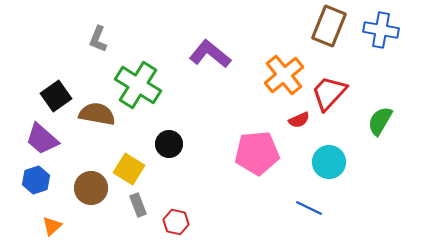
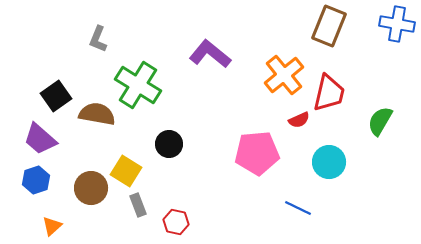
blue cross: moved 16 px right, 6 px up
red trapezoid: rotated 150 degrees clockwise
purple trapezoid: moved 2 px left
yellow square: moved 3 px left, 2 px down
blue line: moved 11 px left
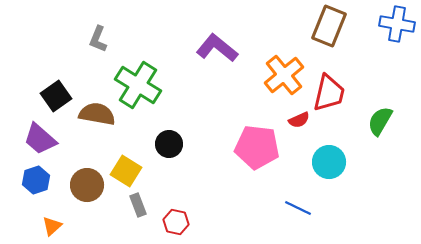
purple L-shape: moved 7 px right, 6 px up
pink pentagon: moved 6 px up; rotated 12 degrees clockwise
brown circle: moved 4 px left, 3 px up
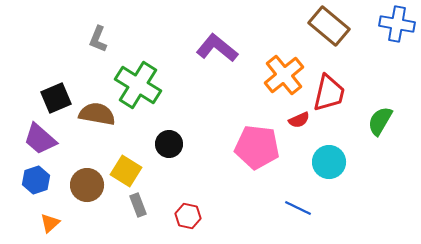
brown rectangle: rotated 72 degrees counterclockwise
black square: moved 2 px down; rotated 12 degrees clockwise
red hexagon: moved 12 px right, 6 px up
orange triangle: moved 2 px left, 3 px up
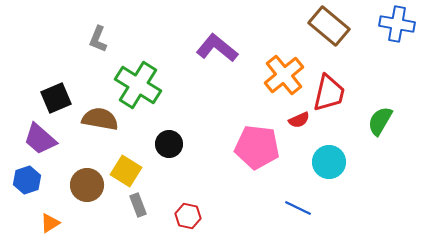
brown semicircle: moved 3 px right, 5 px down
blue hexagon: moved 9 px left
orange triangle: rotated 10 degrees clockwise
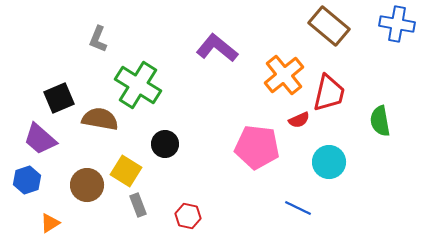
black square: moved 3 px right
green semicircle: rotated 40 degrees counterclockwise
black circle: moved 4 px left
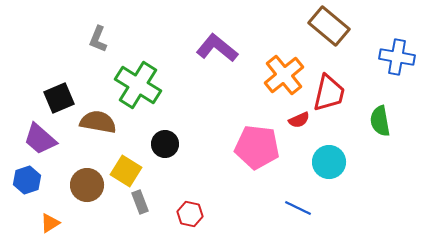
blue cross: moved 33 px down
brown semicircle: moved 2 px left, 3 px down
gray rectangle: moved 2 px right, 3 px up
red hexagon: moved 2 px right, 2 px up
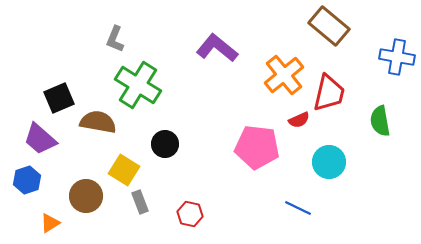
gray L-shape: moved 17 px right
yellow square: moved 2 px left, 1 px up
brown circle: moved 1 px left, 11 px down
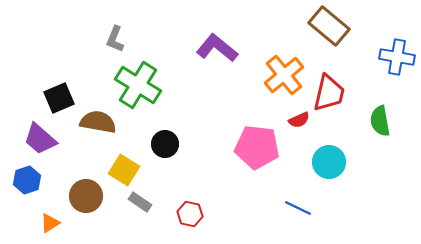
gray rectangle: rotated 35 degrees counterclockwise
